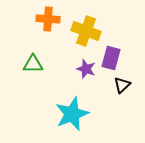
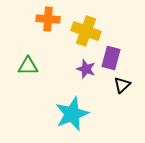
green triangle: moved 5 px left, 2 px down
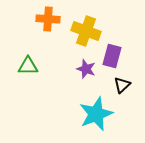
purple rectangle: moved 1 px right, 2 px up
cyan star: moved 24 px right
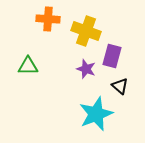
black triangle: moved 2 px left, 1 px down; rotated 36 degrees counterclockwise
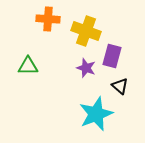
purple star: moved 1 px up
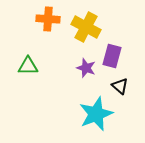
yellow cross: moved 4 px up; rotated 8 degrees clockwise
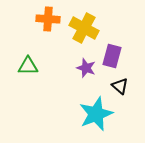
yellow cross: moved 2 px left, 1 px down
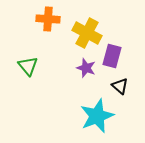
yellow cross: moved 3 px right, 5 px down
green triangle: rotated 50 degrees clockwise
cyan star: moved 1 px right, 2 px down
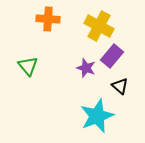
yellow cross: moved 12 px right, 7 px up
purple rectangle: rotated 25 degrees clockwise
